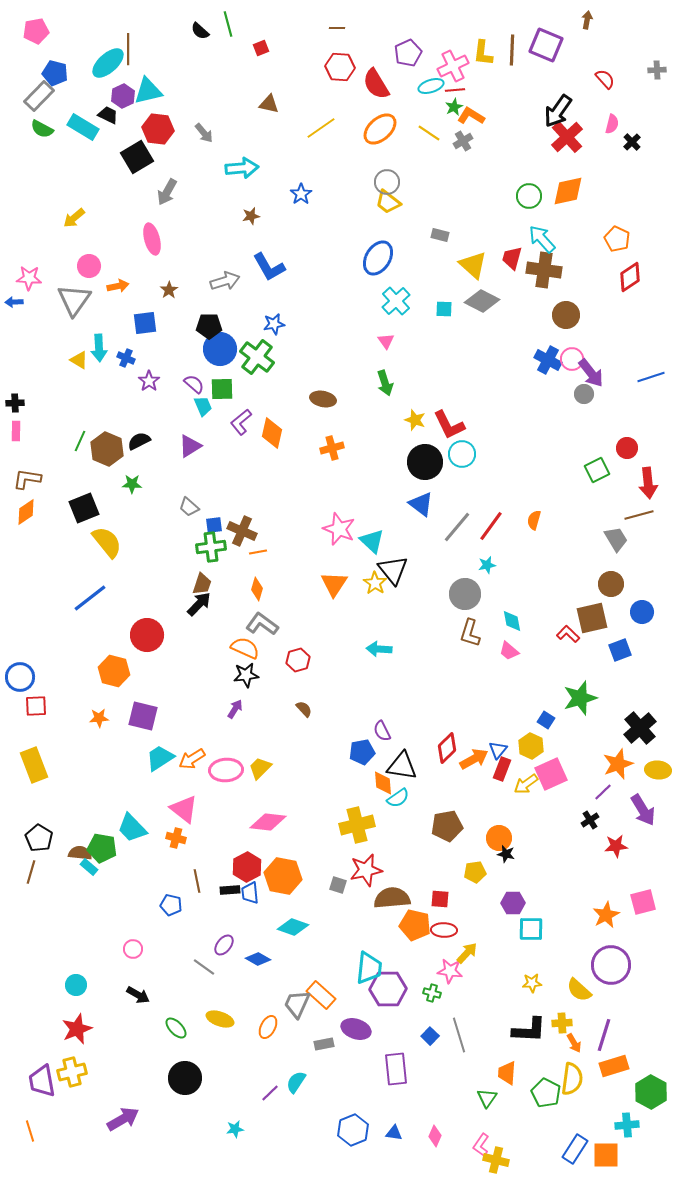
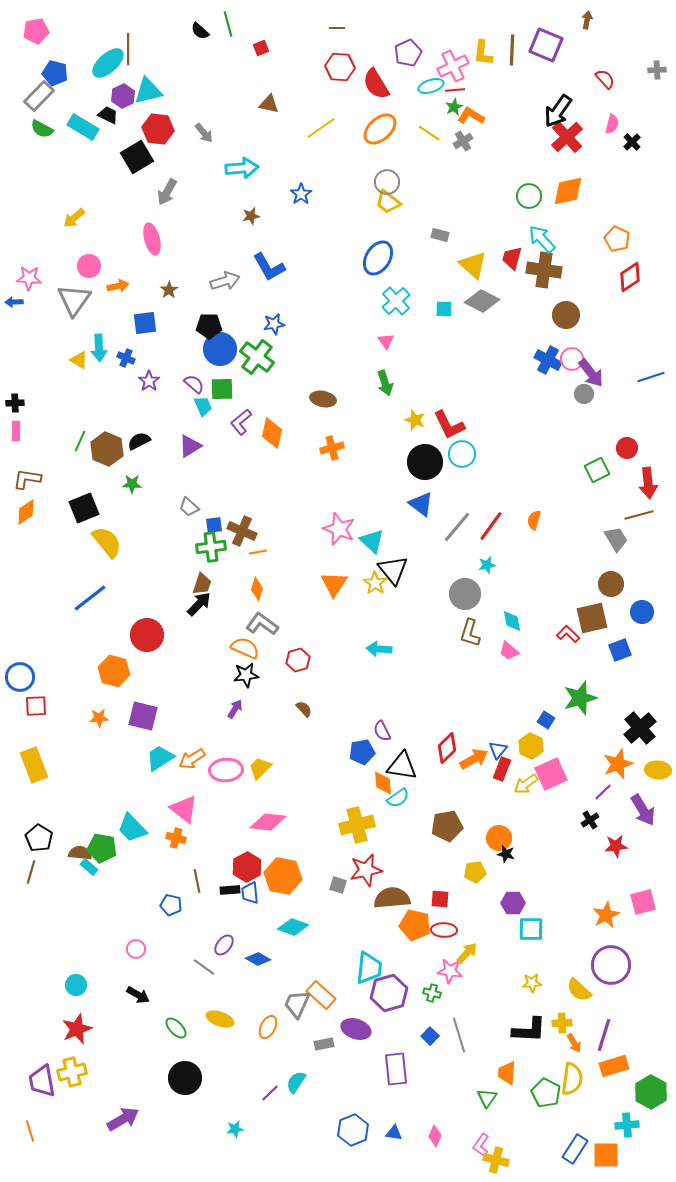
pink circle at (133, 949): moved 3 px right
purple hexagon at (388, 989): moved 1 px right, 4 px down; rotated 15 degrees counterclockwise
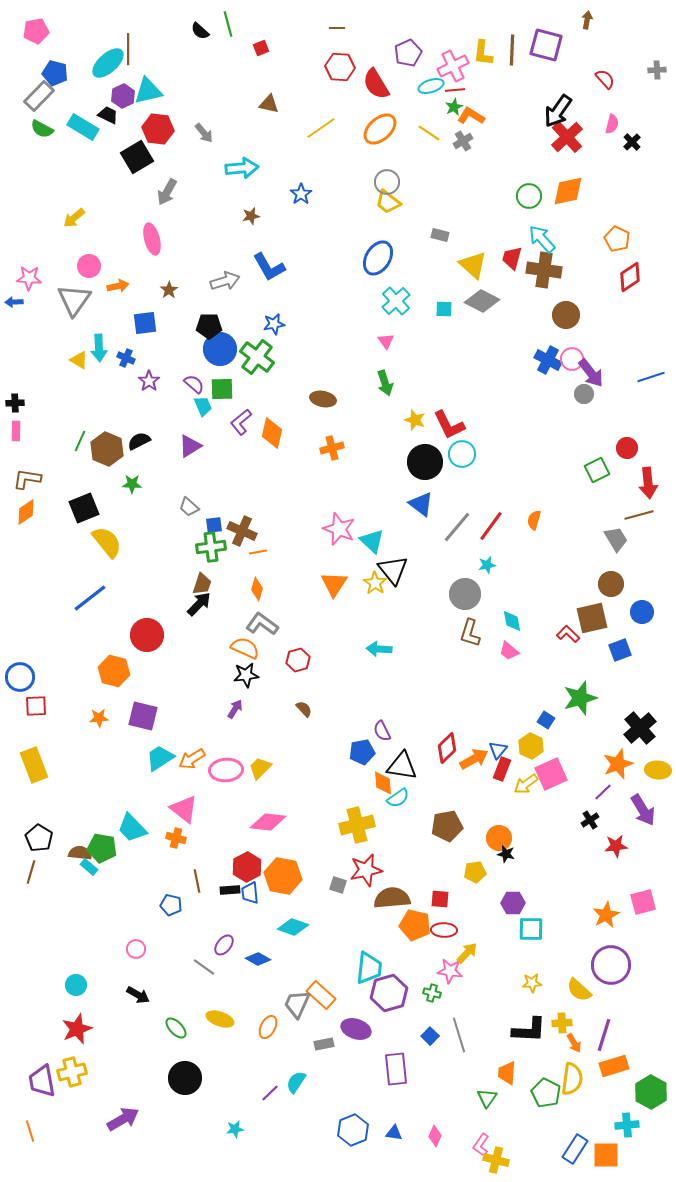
purple square at (546, 45): rotated 8 degrees counterclockwise
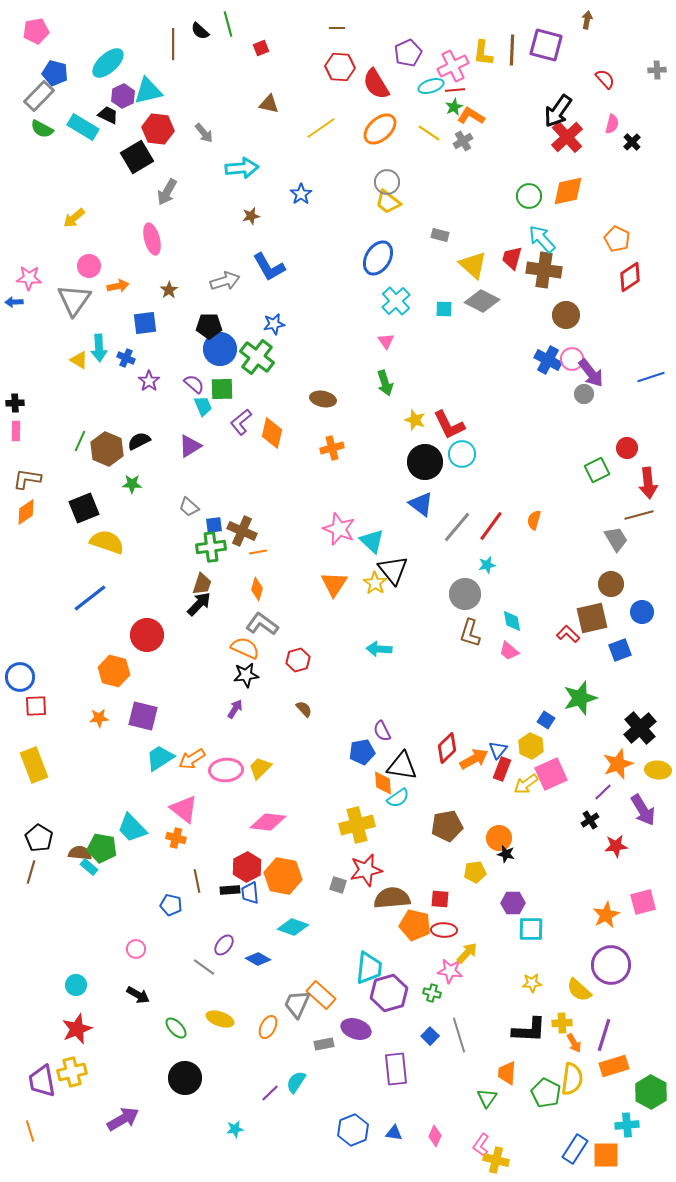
brown line at (128, 49): moved 45 px right, 5 px up
yellow semicircle at (107, 542): rotated 32 degrees counterclockwise
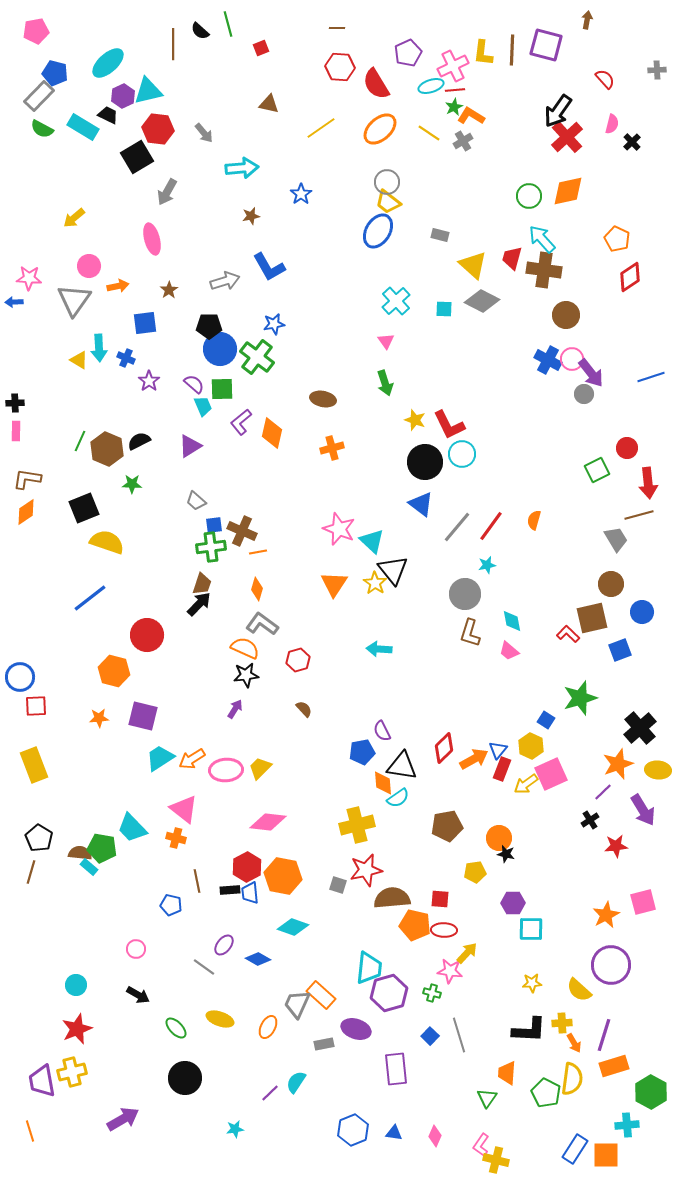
blue ellipse at (378, 258): moved 27 px up
gray trapezoid at (189, 507): moved 7 px right, 6 px up
red diamond at (447, 748): moved 3 px left
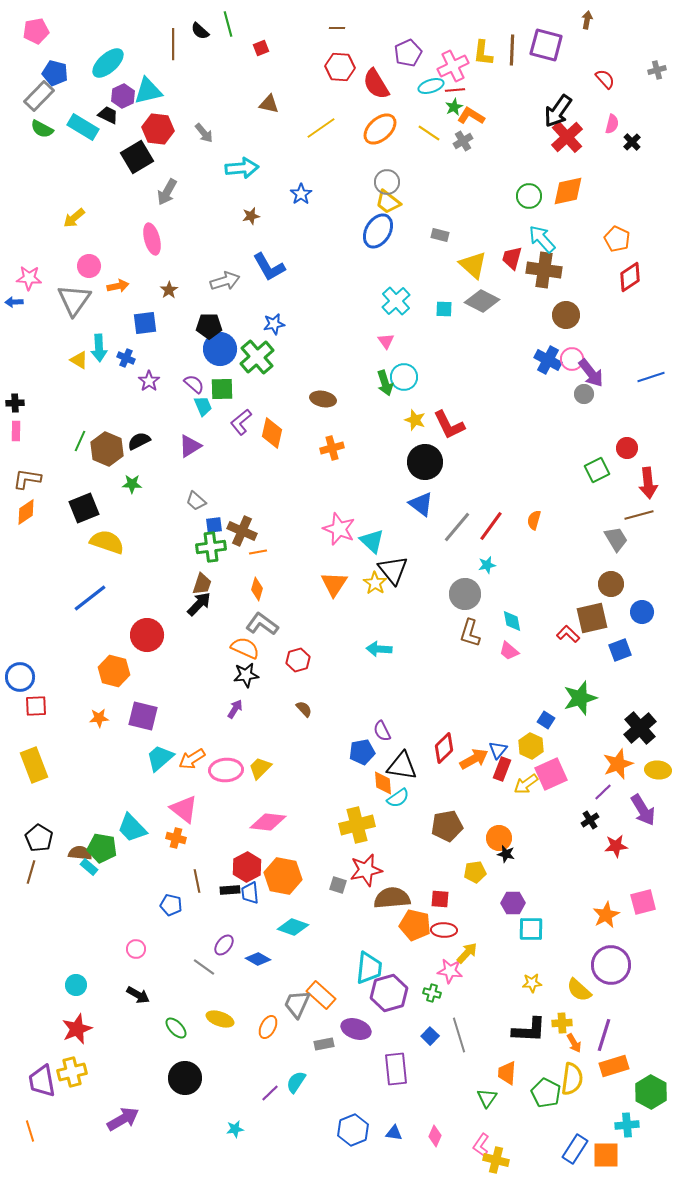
gray cross at (657, 70): rotated 12 degrees counterclockwise
green cross at (257, 357): rotated 12 degrees clockwise
cyan circle at (462, 454): moved 58 px left, 77 px up
cyan trapezoid at (160, 758): rotated 8 degrees counterclockwise
